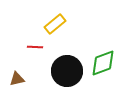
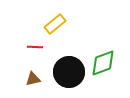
black circle: moved 2 px right, 1 px down
brown triangle: moved 16 px right
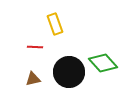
yellow rectangle: rotated 70 degrees counterclockwise
green diamond: rotated 68 degrees clockwise
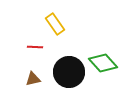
yellow rectangle: rotated 15 degrees counterclockwise
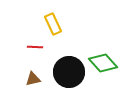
yellow rectangle: moved 2 px left; rotated 10 degrees clockwise
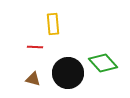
yellow rectangle: rotated 20 degrees clockwise
black circle: moved 1 px left, 1 px down
brown triangle: rotated 28 degrees clockwise
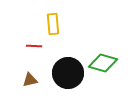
red line: moved 1 px left, 1 px up
green diamond: rotated 32 degrees counterclockwise
brown triangle: moved 3 px left, 1 px down; rotated 28 degrees counterclockwise
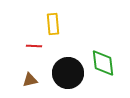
green diamond: rotated 68 degrees clockwise
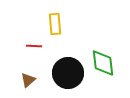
yellow rectangle: moved 2 px right
brown triangle: moved 2 px left; rotated 28 degrees counterclockwise
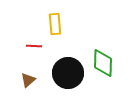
green diamond: rotated 8 degrees clockwise
